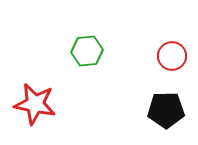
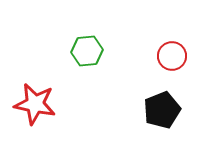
black pentagon: moved 4 px left; rotated 21 degrees counterclockwise
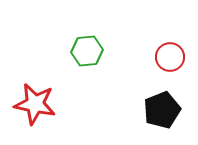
red circle: moved 2 px left, 1 px down
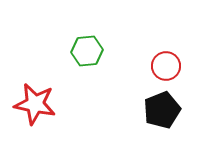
red circle: moved 4 px left, 9 px down
